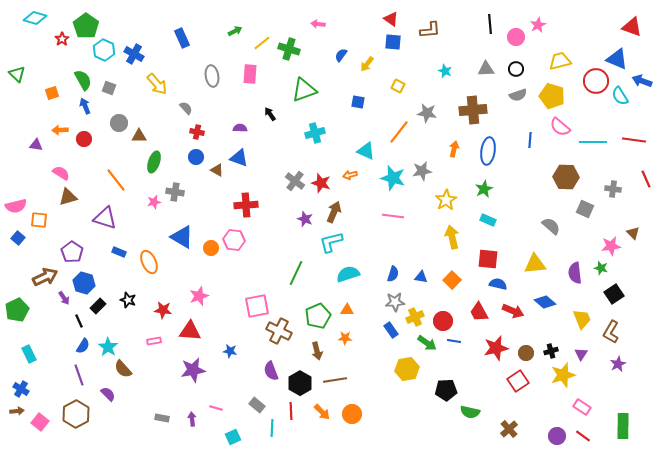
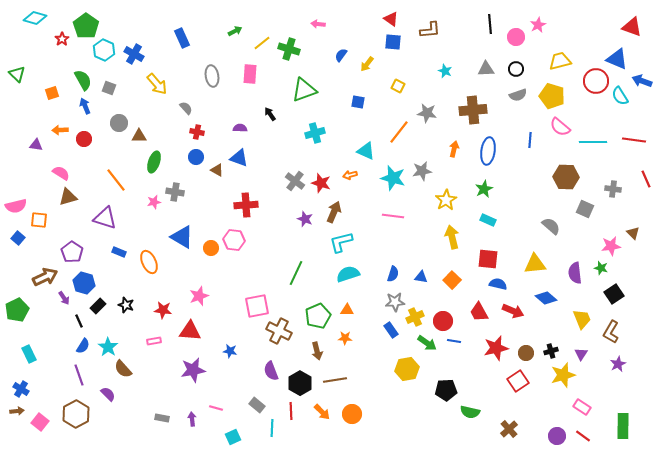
cyan L-shape at (331, 242): moved 10 px right
black star at (128, 300): moved 2 px left, 5 px down
blue diamond at (545, 302): moved 1 px right, 4 px up
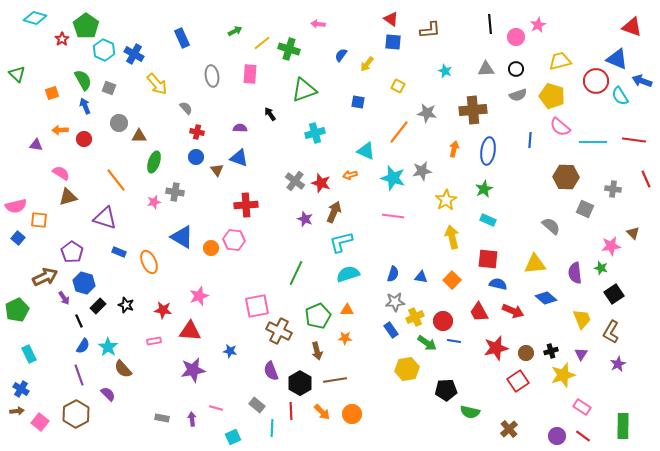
brown triangle at (217, 170): rotated 24 degrees clockwise
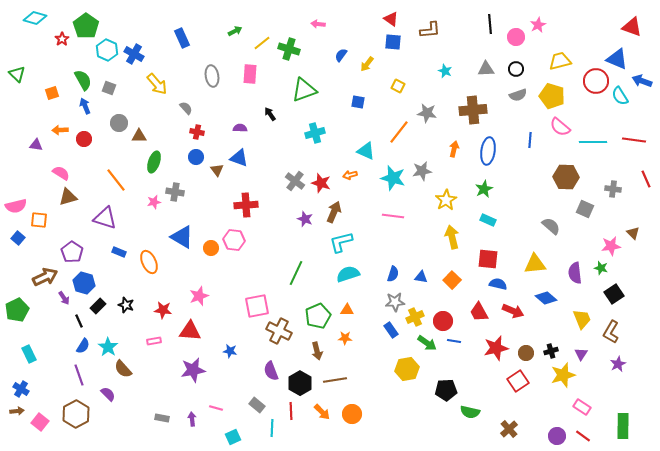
cyan hexagon at (104, 50): moved 3 px right
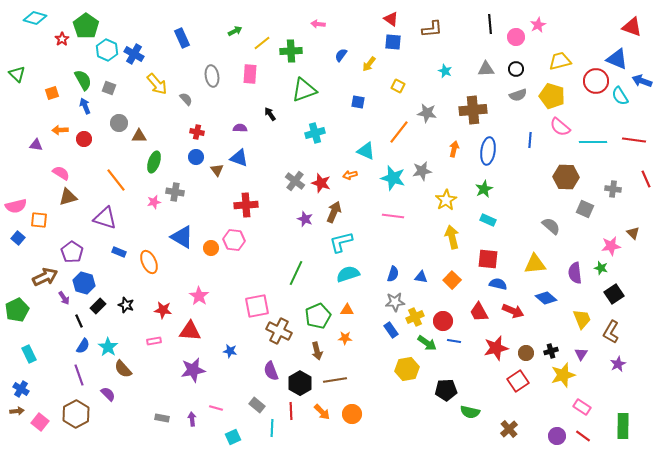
brown L-shape at (430, 30): moved 2 px right, 1 px up
green cross at (289, 49): moved 2 px right, 2 px down; rotated 20 degrees counterclockwise
yellow arrow at (367, 64): moved 2 px right
gray semicircle at (186, 108): moved 9 px up
pink star at (199, 296): rotated 18 degrees counterclockwise
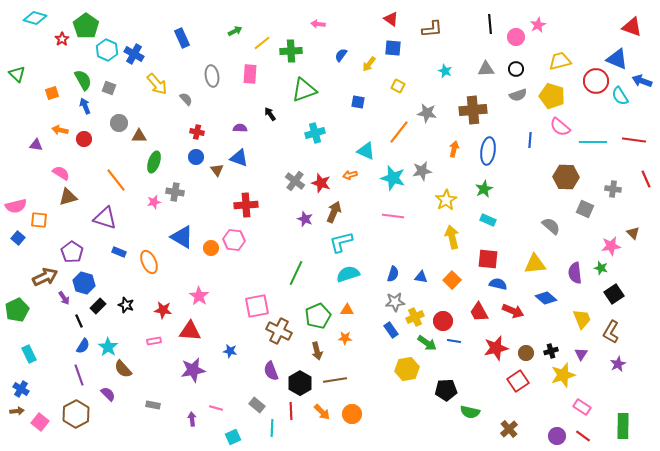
blue square at (393, 42): moved 6 px down
orange arrow at (60, 130): rotated 14 degrees clockwise
gray rectangle at (162, 418): moved 9 px left, 13 px up
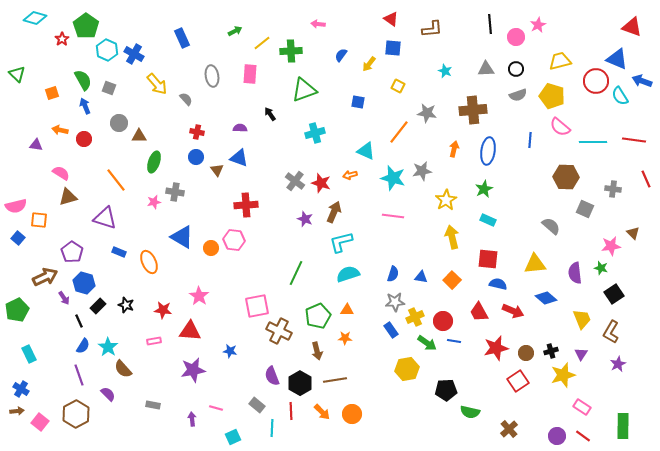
purple semicircle at (271, 371): moved 1 px right, 5 px down
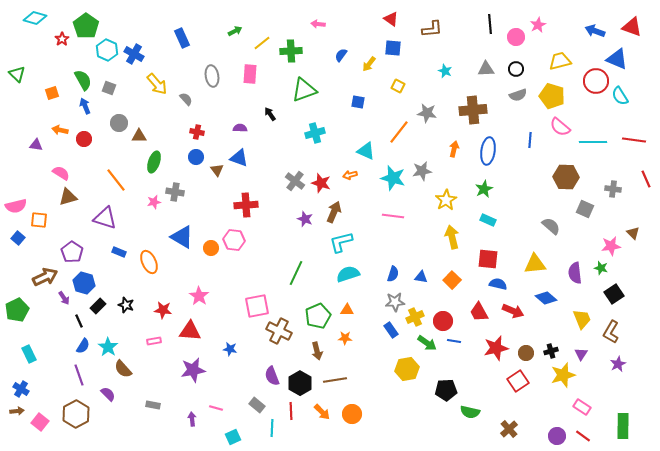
blue arrow at (642, 81): moved 47 px left, 50 px up
blue star at (230, 351): moved 2 px up
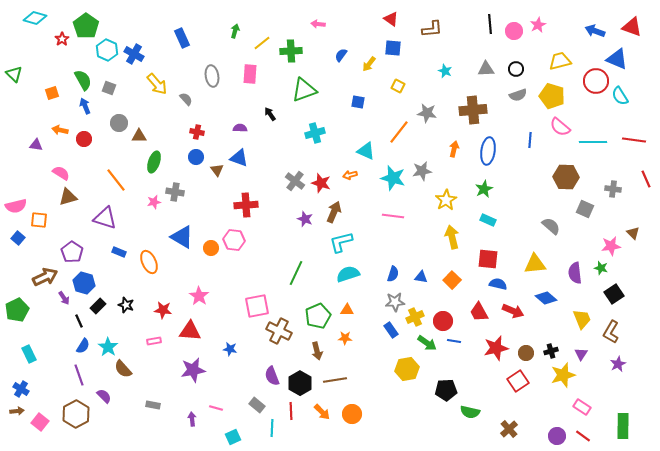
green arrow at (235, 31): rotated 48 degrees counterclockwise
pink circle at (516, 37): moved 2 px left, 6 px up
green triangle at (17, 74): moved 3 px left
purple semicircle at (108, 394): moved 4 px left, 2 px down
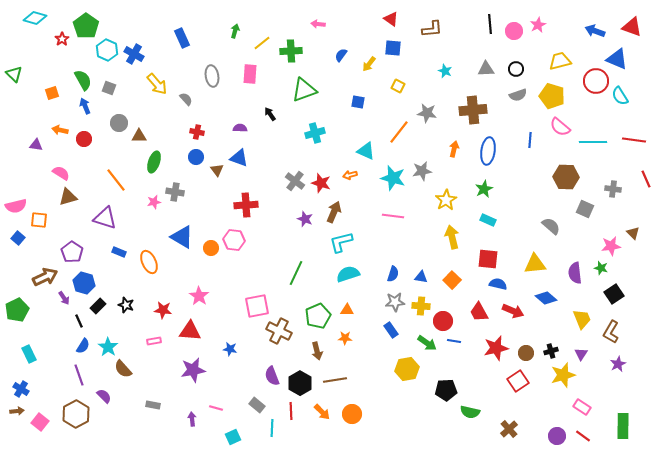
yellow cross at (415, 317): moved 6 px right, 11 px up; rotated 30 degrees clockwise
